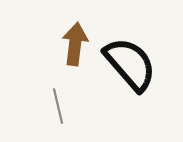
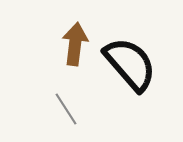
gray line: moved 8 px right, 3 px down; rotated 20 degrees counterclockwise
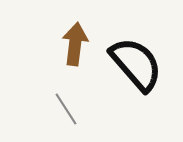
black semicircle: moved 6 px right
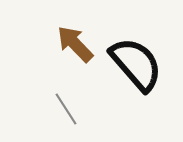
brown arrow: rotated 51 degrees counterclockwise
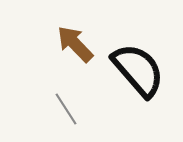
black semicircle: moved 2 px right, 6 px down
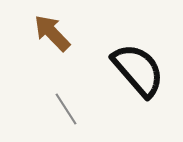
brown arrow: moved 23 px left, 11 px up
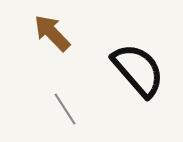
gray line: moved 1 px left
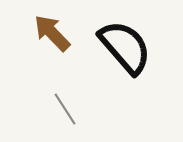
black semicircle: moved 13 px left, 23 px up
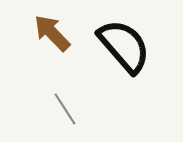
black semicircle: moved 1 px left, 1 px up
